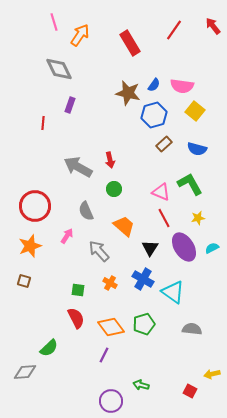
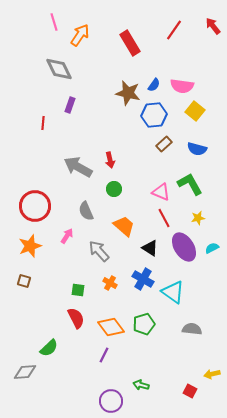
blue hexagon at (154, 115): rotated 10 degrees clockwise
black triangle at (150, 248): rotated 30 degrees counterclockwise
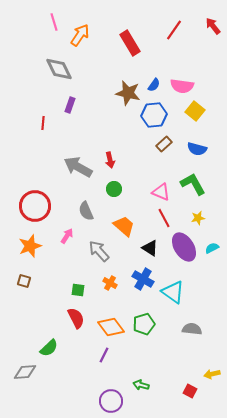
green L-shape at (190, 184): moved 3 px right
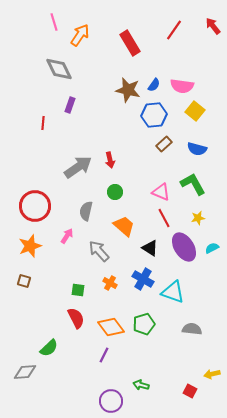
brown star at (128, 93): moved 3 px up
gray arrow at (78, 167): rotated 116 degrees clockwise
green circle at (114, 189): moved 1 px right, 3 px down
gray semicircle at (86, 211): rotated 36 degrees clockwise
cyan triangle at (173, 292): rotated 15 degrees counterclockwise
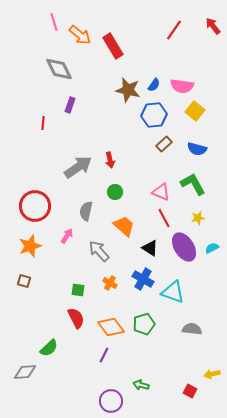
orange arrow at (80, 35): rotated 95 degrees clockwise
red rectangle at (130, 43): moved 17 px left, 3 px down
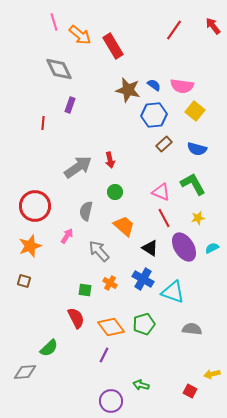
blue semicircle at (154, 85): rotated 88 degrees counterclockwise
green square at (78, 290): moved 7 px right
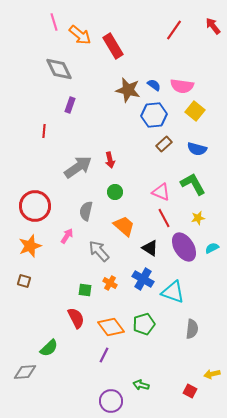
red line at (43, 123): moved 1 px right, 8 px down
gray semicircle at (192, 329): rotated 90 degrees clockwise
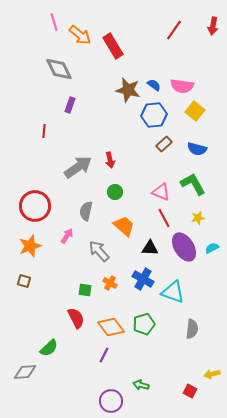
red arrow at (213, 26): rotated 132 degrees counterclockwise
black triangle at (150, 248): rotated 30 degrees counterclockwise
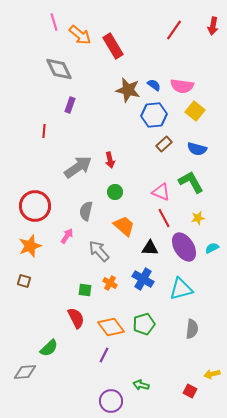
green L-shape at (193, 184): moved 2 px left, 2 px up
cyan triangle at (173, 292): moved 8 px right, 3 px up; rotated 35 degrees counterclockwise
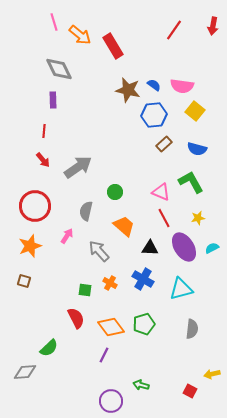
purple rectangle at (70, 105): moved 17 px left, 5 px up; rotated 21 degrees counterclockwise
red arrow at (110, 160): moved 67 px left; rotated 28 degrees counterclockwise
